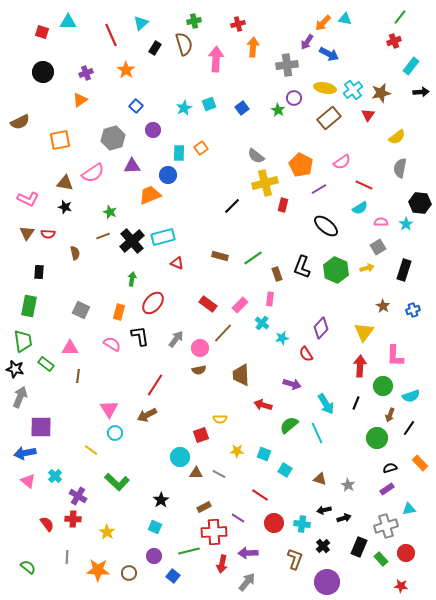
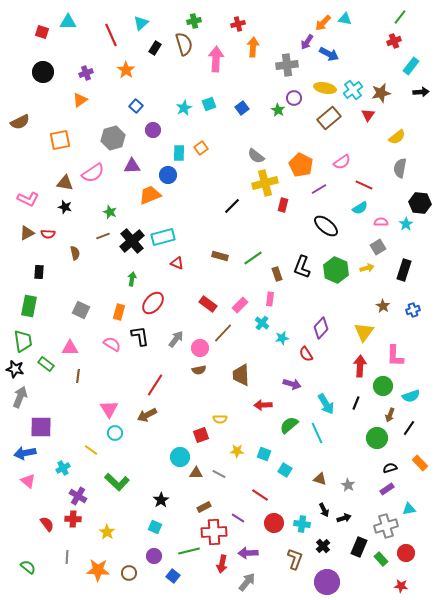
brown triangle at (27, 233): rotated 28 degrees clockwise
red arrow at (263, 405): rotated 18 degrees counterclockwise
cyan cross at (55, 476): moved 8 px right, 8 px up; rotated 16 degrees clockwise
black arrow at (324, 510): rotated 104 degrees counterclockwise
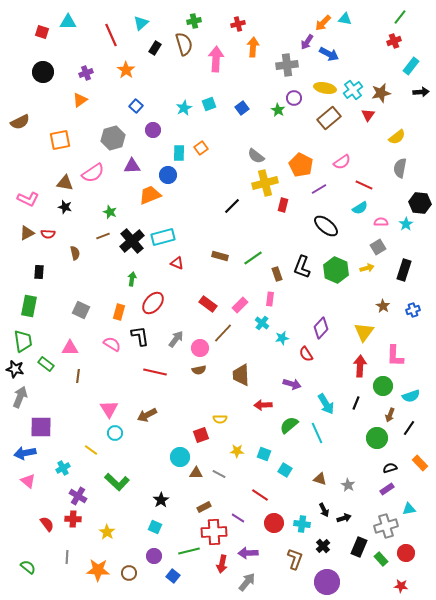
red line at (155, 385): moved 13 px up; rotated 70 degrees clockwise
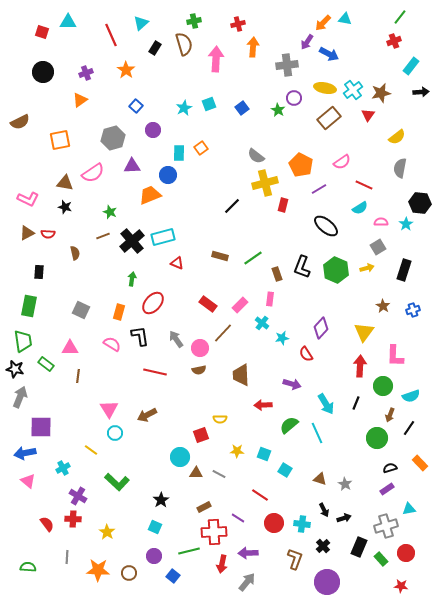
gray arrow at (176, 339): rotated 72 degrees counterclockwise
gray star at (348, 485): moved 3 px left, 1 px up
green semicircle at (28, 567): rotated 35 degrees counterclockwise
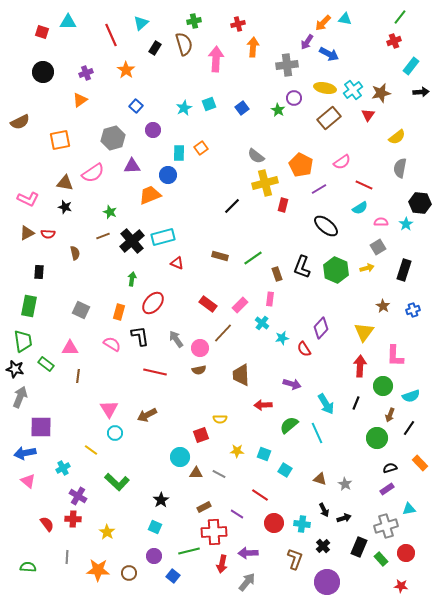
red semicircle at (306, 354): moved 2 px left, 5 px up
purple line at (238, 518): moved 1 px left, 4 px up
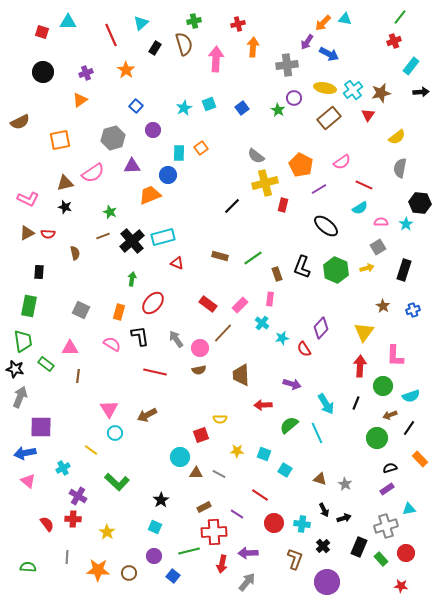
brown triangle at (65, 183): rotated 24 degrees counterclockwise
brown arrow at (390, 415): rotated 48 degrees clockwise
orange rectangle at (420, 463): moved 4 px up
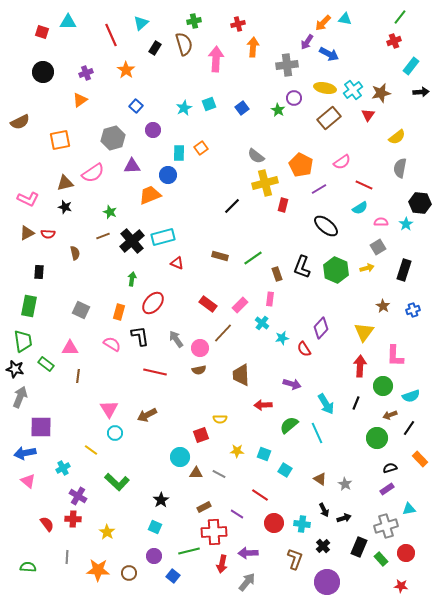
brown triangle at (320, 479): rotated 16 degrees clockwise
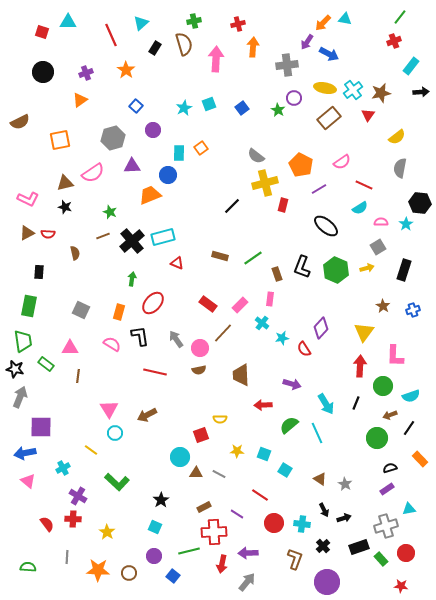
black rectangle at (359, 547): rotated 48 degrees clockwise
